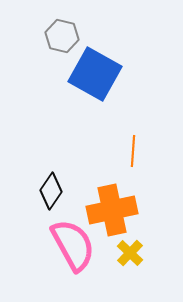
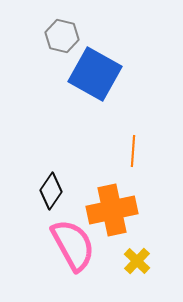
yellow cross: moved 7 px right, 8 px down
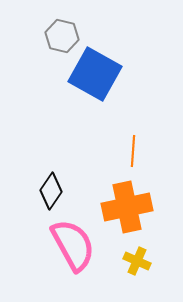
orange cross: moved 15 px right, 3 px up
yellow cross: rotated 20 degrees counterclockwise
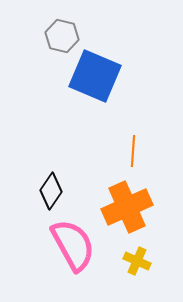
blue square: moved 2 px down; rotated 6 degrees counterclockwise
orange cross: rotated 12 degrees counterclockwise
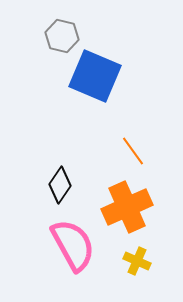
orange line: rotated 40 degrees counterclockwise
black diamond: moved 9 px right, 6 px up
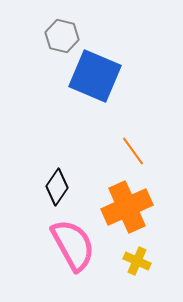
black diamond: moved 3 px left, 2 px down
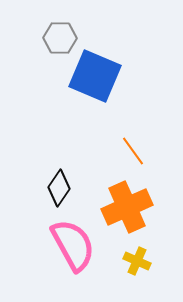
gray hexagon: moved 2 px left, 2 px down; rotated 12 degrees counterclockwise
black diamond: moved 2 px right, 1 px down
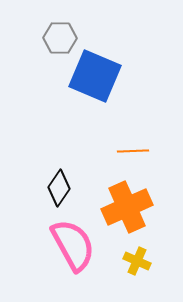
orange line: rotated 56 degrees counterclockwise
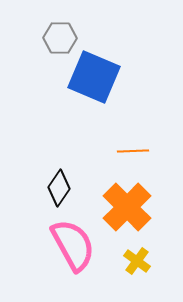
blue square: moved 1 px left, 1 px down
orange cross: rotated 21 degrees counterclockwise
yellow cross: rotated 12 degrees clockwise
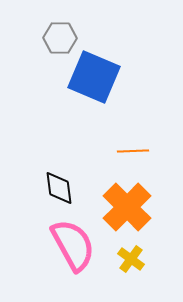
black diamond: rotated 42 degrees counterclockwise
yellow cross: moved 6 px left, 2 px up
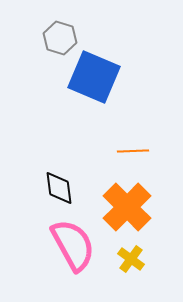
gray hexagon: rotated 16 degrees clockwise
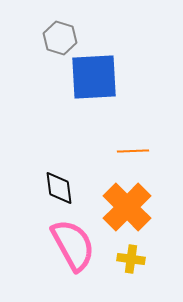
blue square: rotated 26 degrees counterclockwise
yellow cross: rotated 28 degrees counterclockwise
